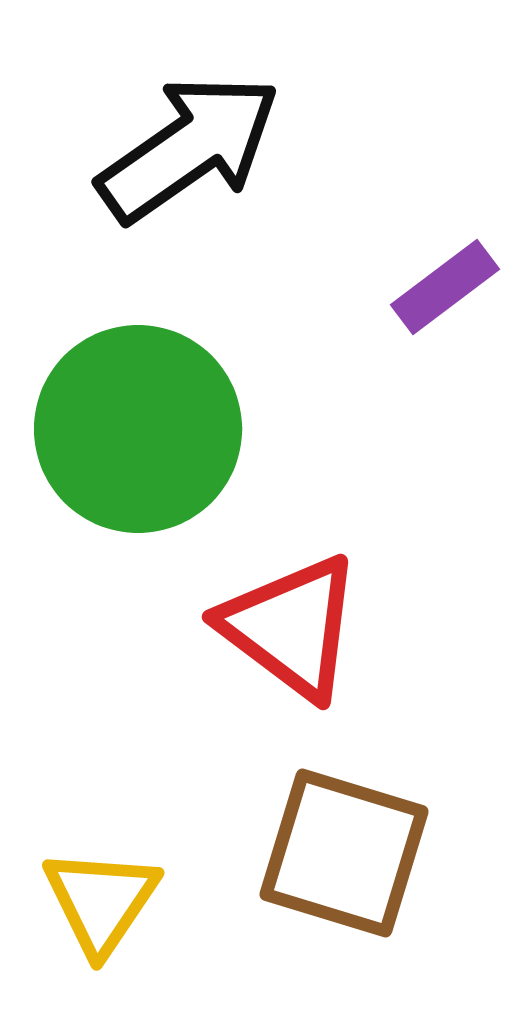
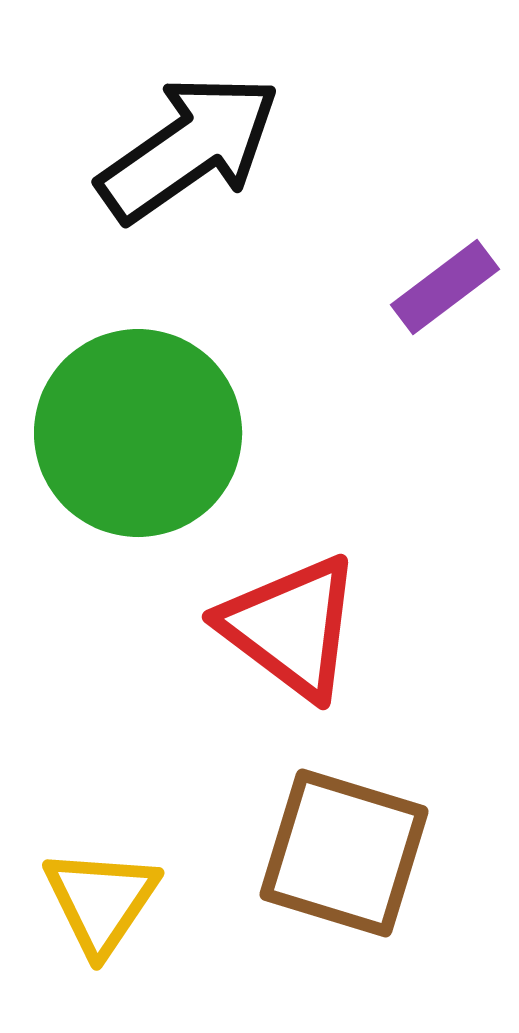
green circle: moved 4 px down
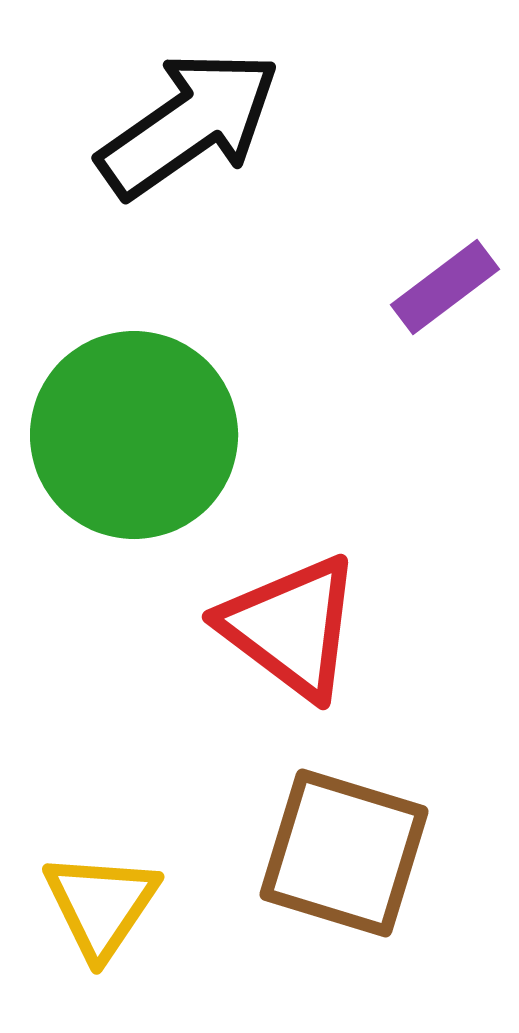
black arrow: moved 24 px up
green circle: moved 4 px left, 2 px down
yellow triangle: moved 4 px down
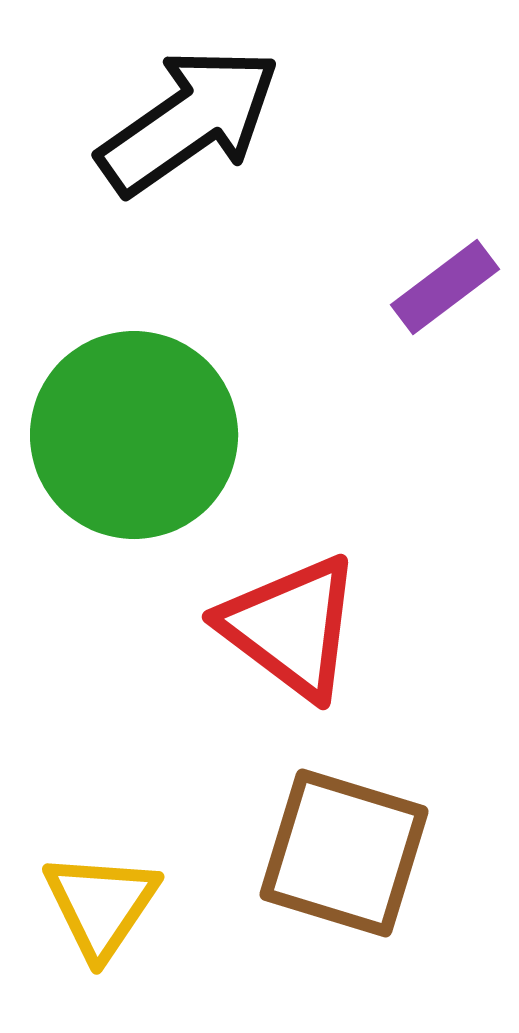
black arrow: moved 3 px up
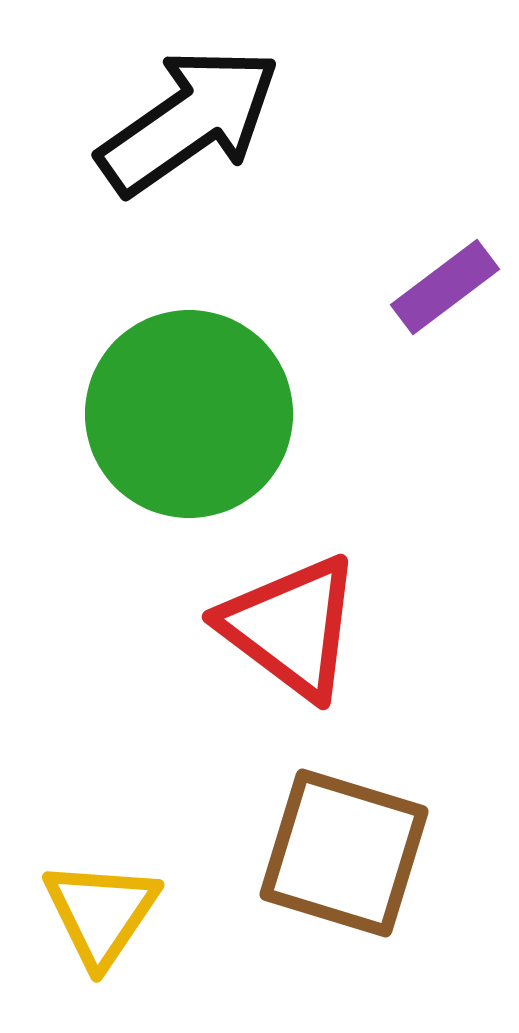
green circle: moved 55 px right, 21 px up
yellow triangle: moved 8 px down
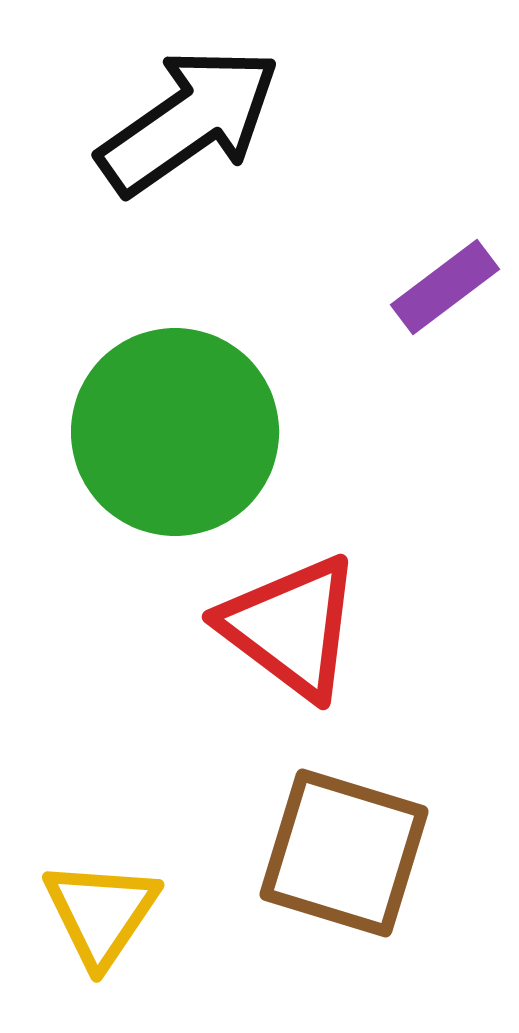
green circle: moved 14 px left, 18 px down
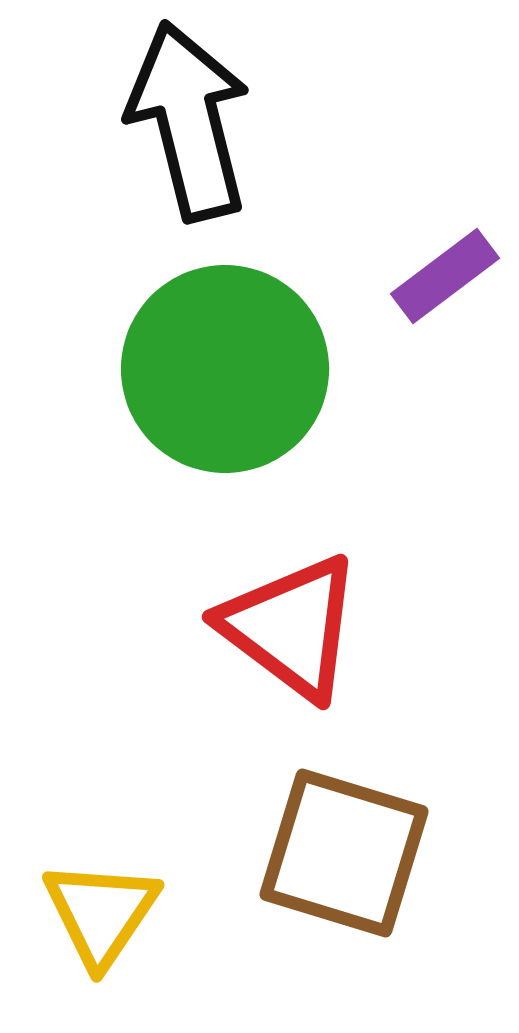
black arrow: rotated 69 degrees counterclockwise
purple rectangle: moved 11 px up
green circle: moved 50 px right, 63 px up
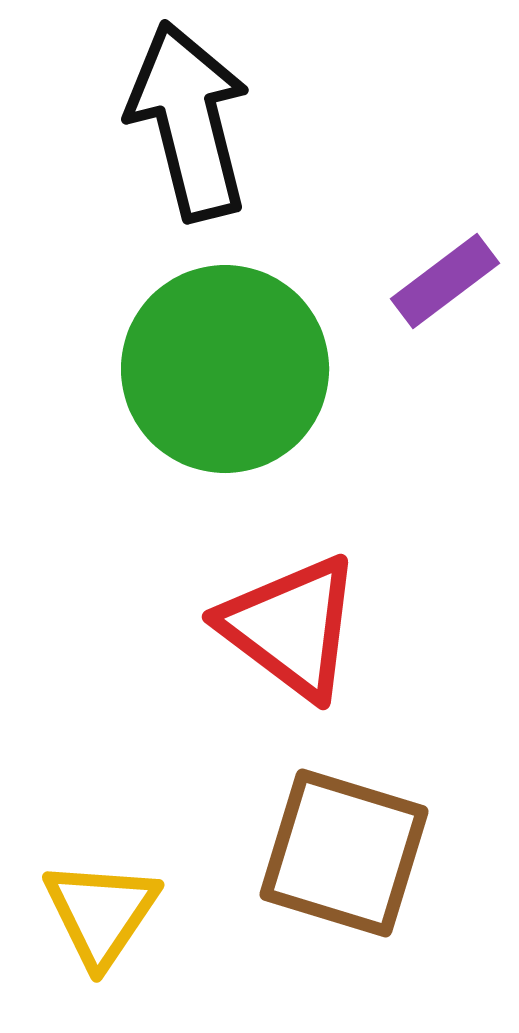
purple rectangle: moved 5 px down
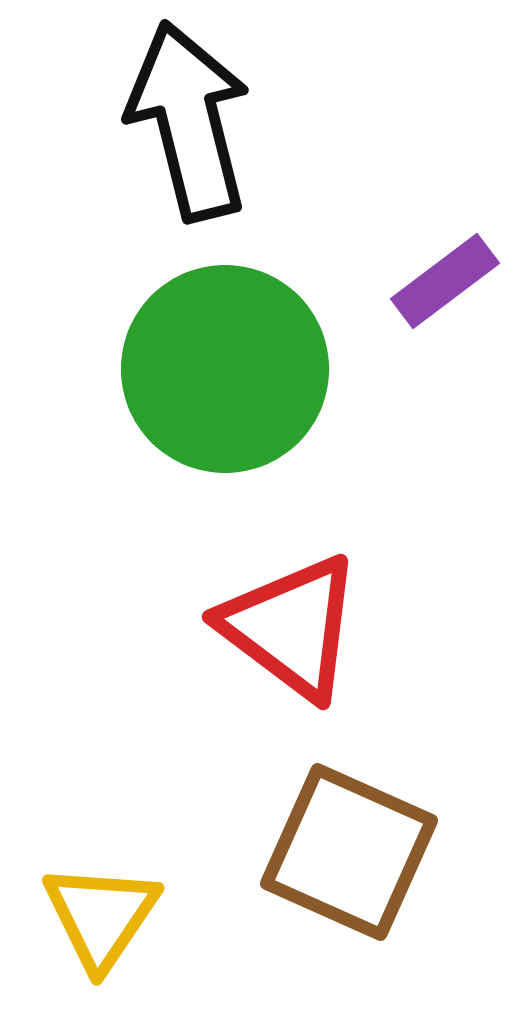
brown square: moved 5 px right, 1 px up; rotated 7 degrees clockwise
yellow triangle: moved 3 px down
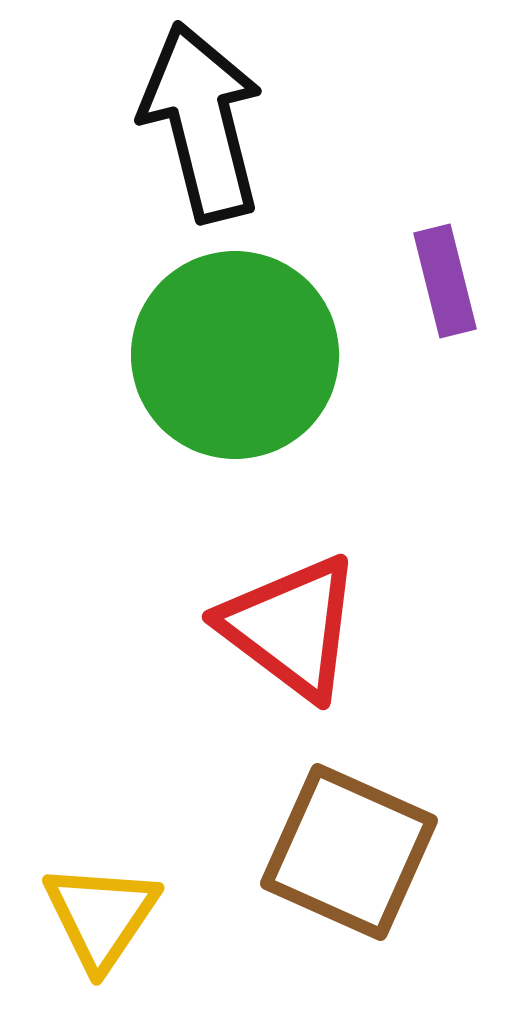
black arrow: moved 13 px right, 1 px down
purple rectangle: rotated 67 degrees counterclockwise
green circle: moved 10 px right, 14 px up
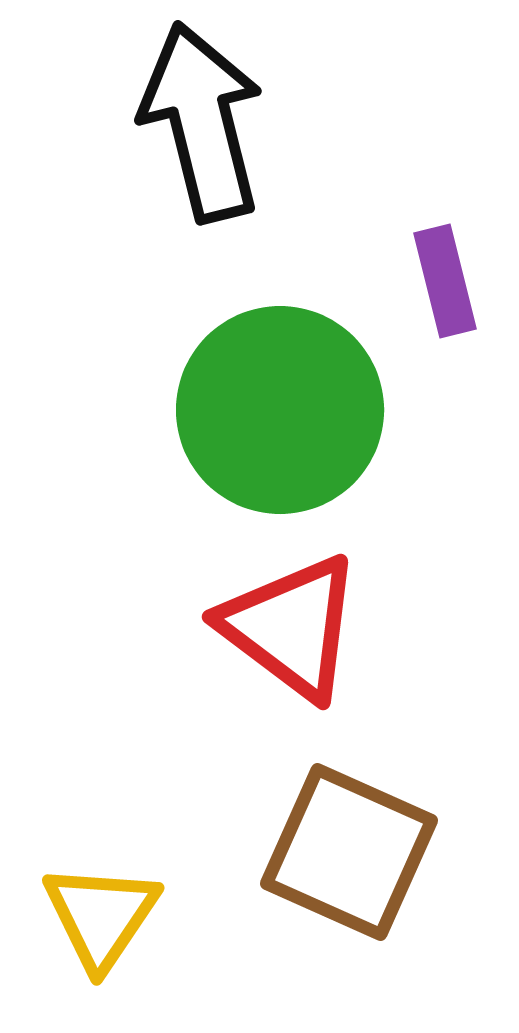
green circle: moved 45 px right, 55 px down
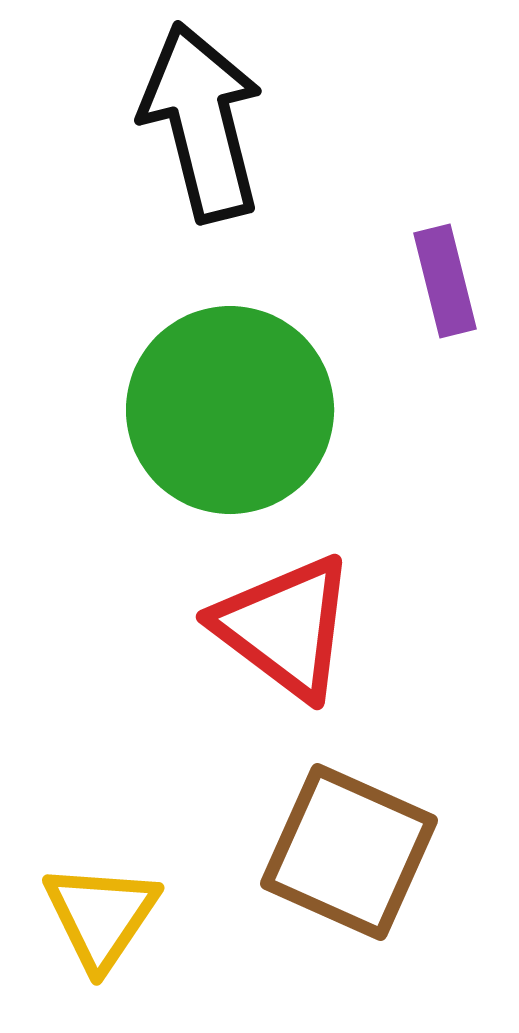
green circle: moved 50 px left
red triangle: moved 6 px left
